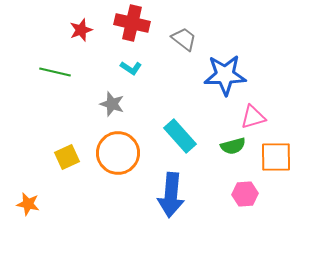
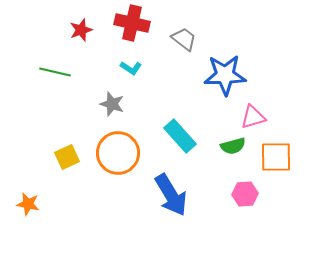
blue arrow: rotated 36 degrees counterclockwise
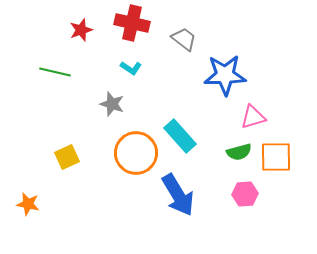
green semicircle: moved 6 px right, 6 px down
orange circle: moved 18 px right
blue arrow: moved 7 px right
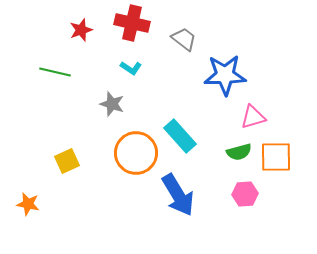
yellow square: moved 4 px down
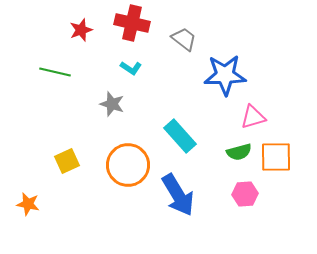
orange circle: moved 8 px left, 12 px down
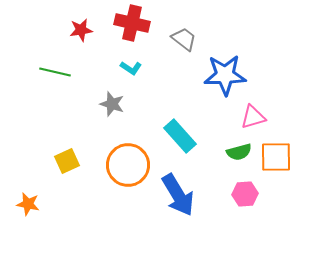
red star: rotated 10 degrees clockwise
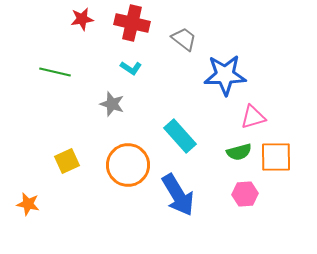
red star: moved 1 px right, 11 px up
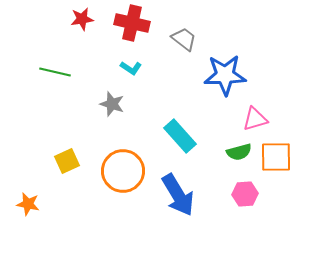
pink triangle: moved 2 px right, 2 px down
orange circle: moved 5 px left, 6 px down
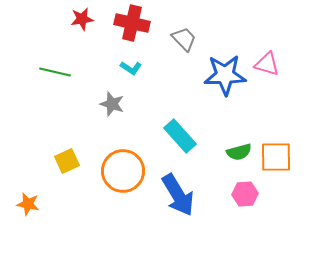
gray trapezoid: rotated 8 degrees clockwise
pink triangle: moved 12 px right, 55 px up; rotated 32 degrees clockwise
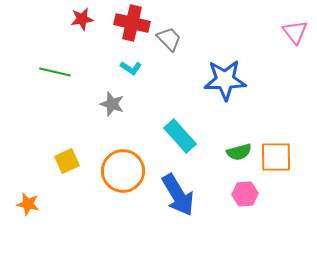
gray trapezoid: moved 15 px left
pink triangle: moved 28 px right, 32 px up; rotated 36 degrees clockwise
blue star: moved 5 px down
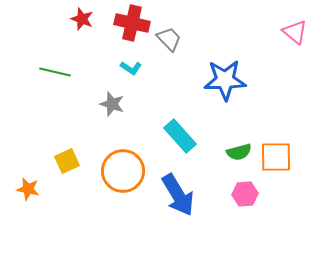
red star: rotated 30 degrees clockwise
pink triangle: rotated 12 degrees counterclockwise
orange star: moved 15 px up
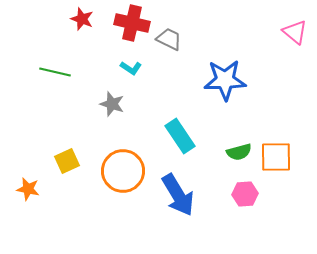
gray trapezoid: rotated 20 degrees counterclockwise
cyan rectangle: rotated 8 degrees clockwise
